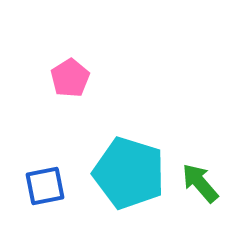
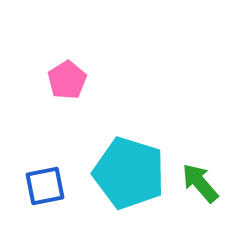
pink pentagon: moved 3 px left, 2 px down
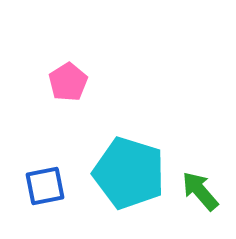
pink pentagon: moved 1 px right, 2 px down
green arrow: moved 8 px down
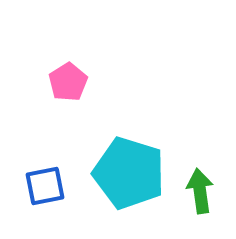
green arrow: rotated 33 degrees clockwise
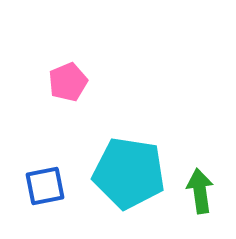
pink pentagon: rotated 9 degrees clockwise
cyan pentagon: rotated 8 degrees counterclockwise
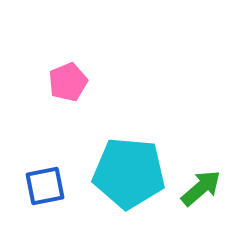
cyan pentagon: rotated 4 degrees counterclockwise
green arrow: moved 1 px right, 3 px up; rotated 57 degrees clockwise
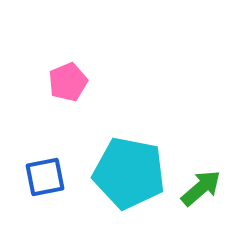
cyan pentagon: rotated 6 degrees clockwise
blue square: moved 9 px up
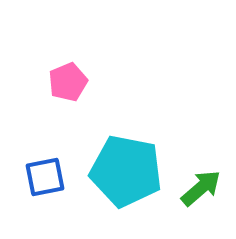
cyan pentagon: moved 3 px left, 2 px up
